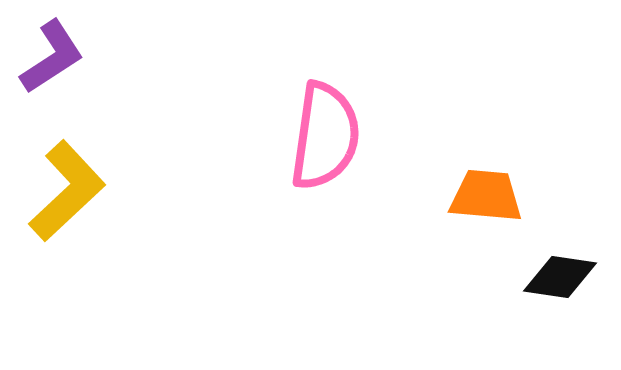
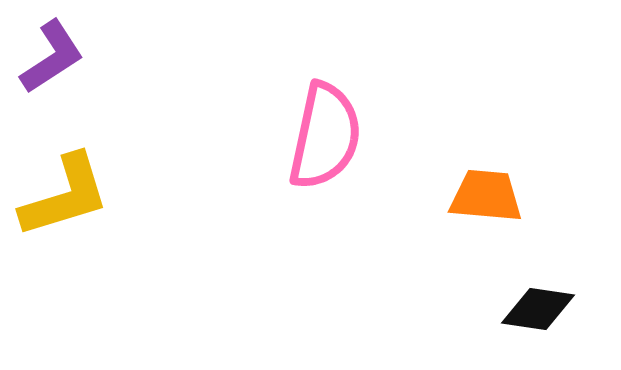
pink semicircle: rotated 4 degrees clockwise
yellow L-shape: moved 2 px left, 5 px down; rotated 26 degrees clockwise
black diamond: moved 22 px left, 32 px down
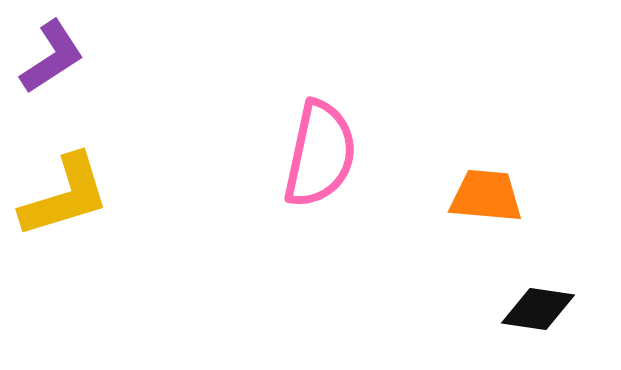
pink semicircle: moved 5 px left, 18 px down
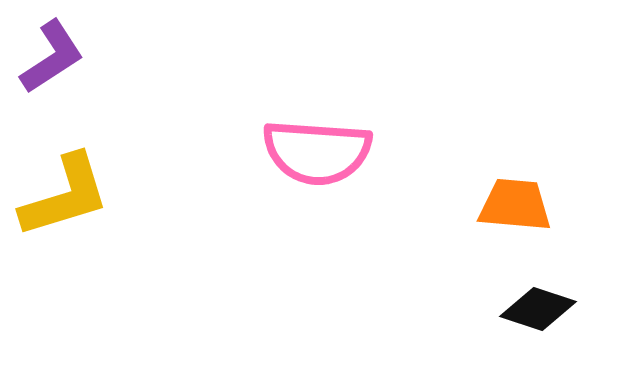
pink semicircle: moved 3 px left, 2 px up; rotated 82 degrees clockwise
orange trapezoid: moved 29 px right, 9 px down
black diamond: rotated 10 degrees clockwise
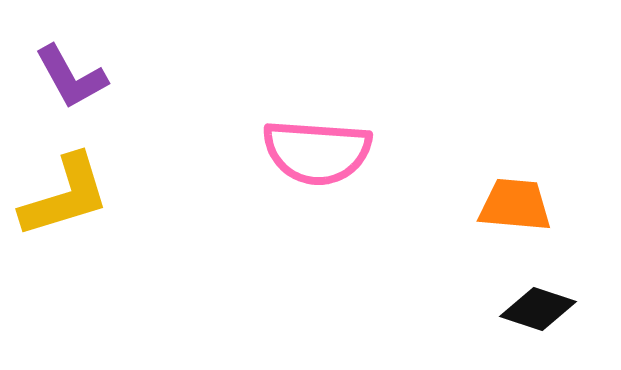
purple L-shape: moved 19 px right, 20 px down; rotated 94 degrees clockwise
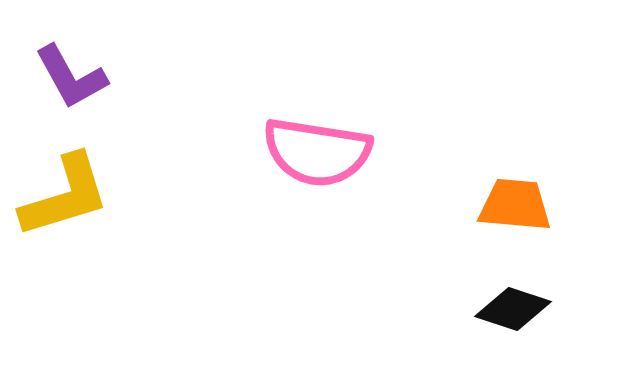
pink semicircle: rotated 5 degrees clockwise
black diamond: moved 25 px left
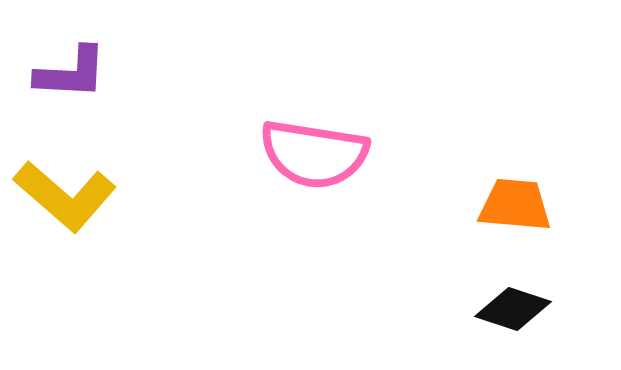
purple L-shape: moved 4 px up; rotated 58 degrees counterclockwise
pink semicircle: moved 3 px left, 2 px down
yellow L-shape: rotated 58 degrees clockwise
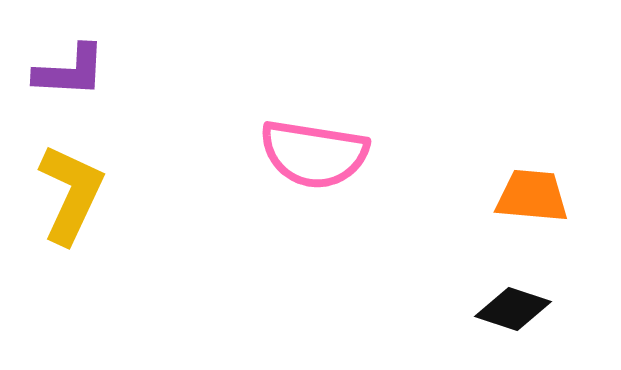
purple L-shape: moved 1 px left, 2 px up
yellow L-shape: moved 6 px right, 2 px up; rotated 106 degrees counterclockwise
orange trapezoid: moved 17 px right, 9 px up
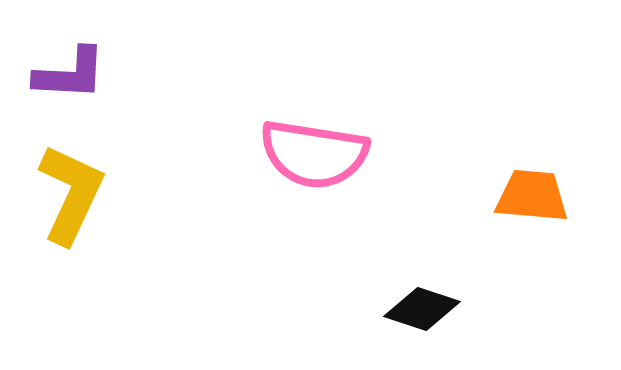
purple L-shape: moved 3 px down
black diamond: moved 91 px left
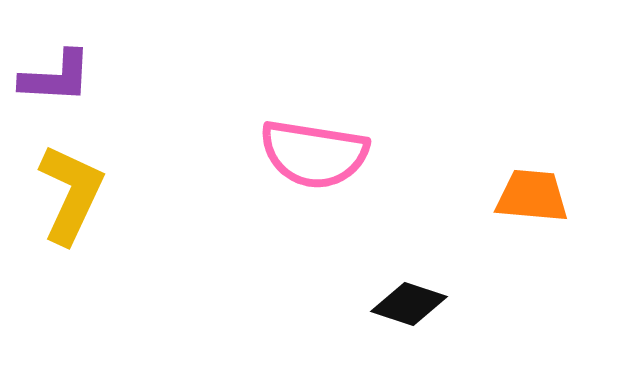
purple L-shape: moved 14 px left, 3 px down
black diamond: moved 13 px left, 5 px up
